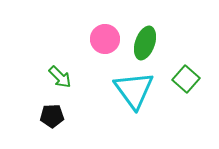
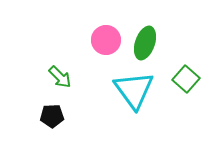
pink circle: moved 1 px right, 1 px down
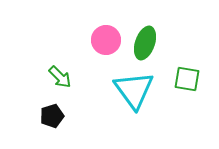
green square: moved 1 px right; rotated 32 degrees counterclockwise
black pentagon: rotated 15 degrees counterclockwise
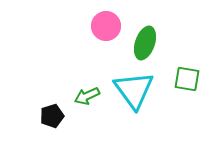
pink circle: moved 14 px up
green arrow: moved 27 px right, 19 px down; rotated 110 degrees clockwise
